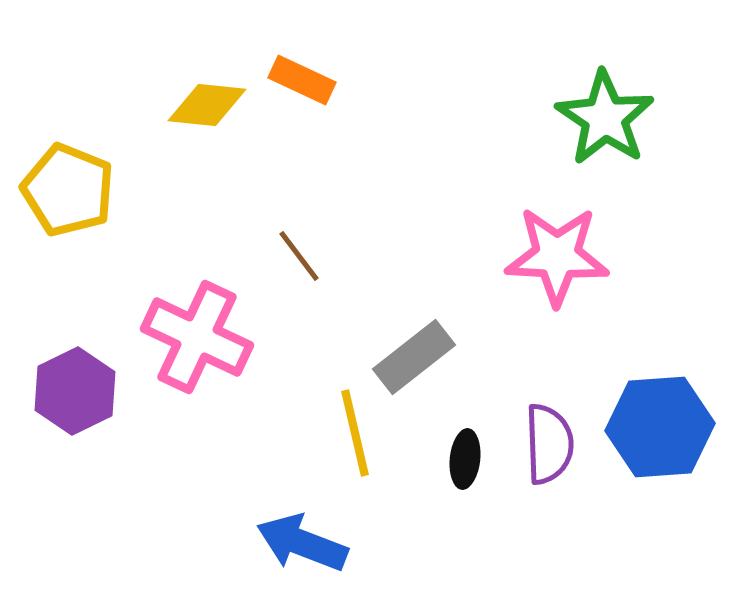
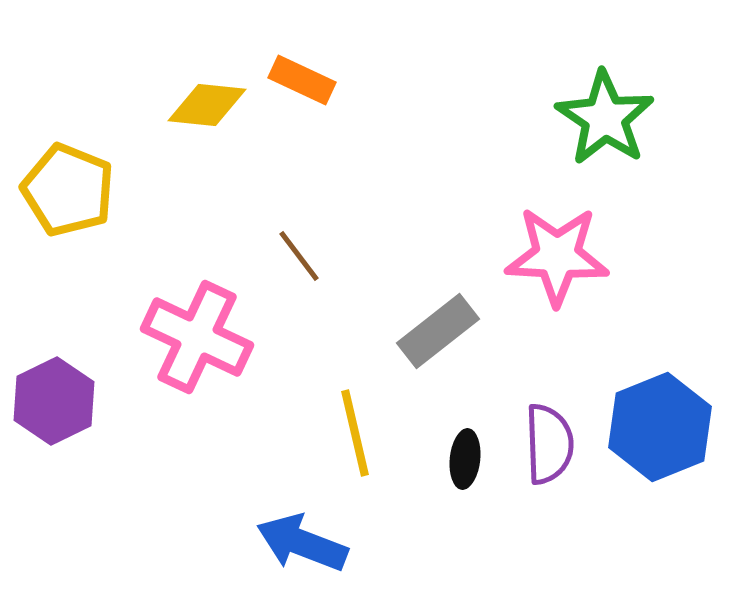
gray rectangle: moved 24 px right, 26 px up
purple hexagon: moved 21 px left, 10 px down
blue hexagon: rotated 18 degrees counterclockwise
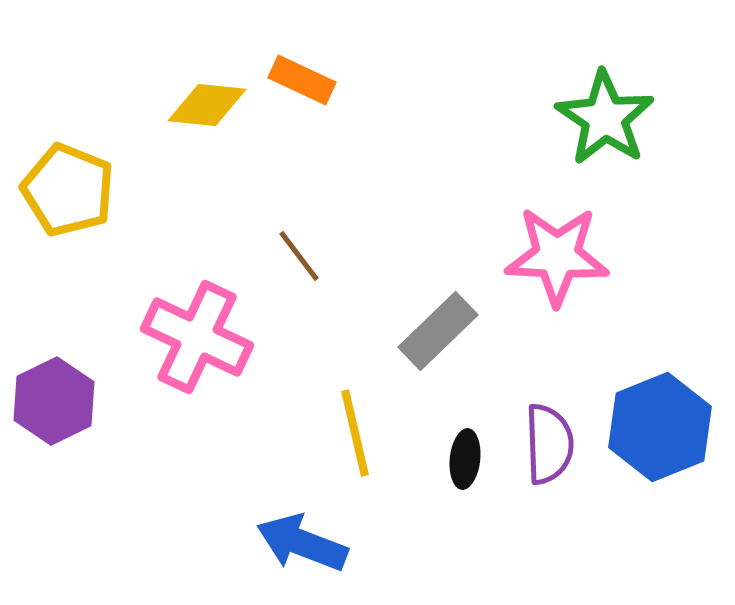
gray rectangle: rotated 6 degrees counterclockwise
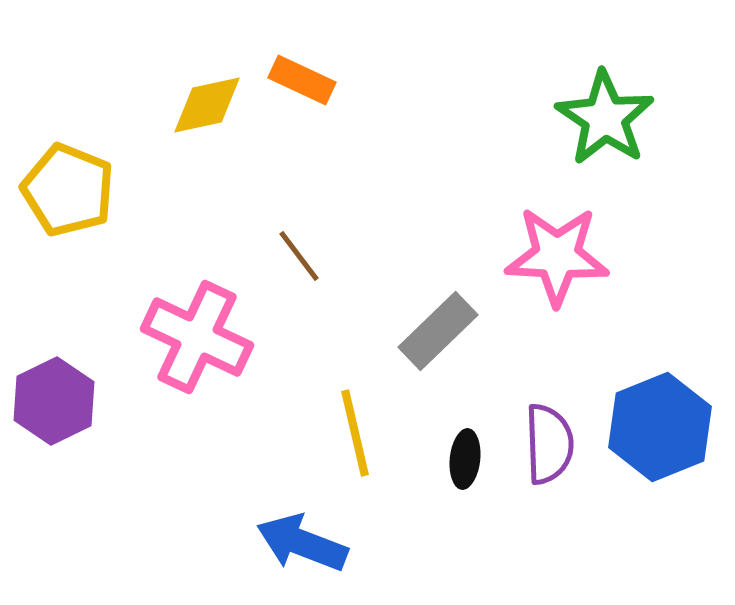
yellow diamond: rotated 18 degrees counterclockwise
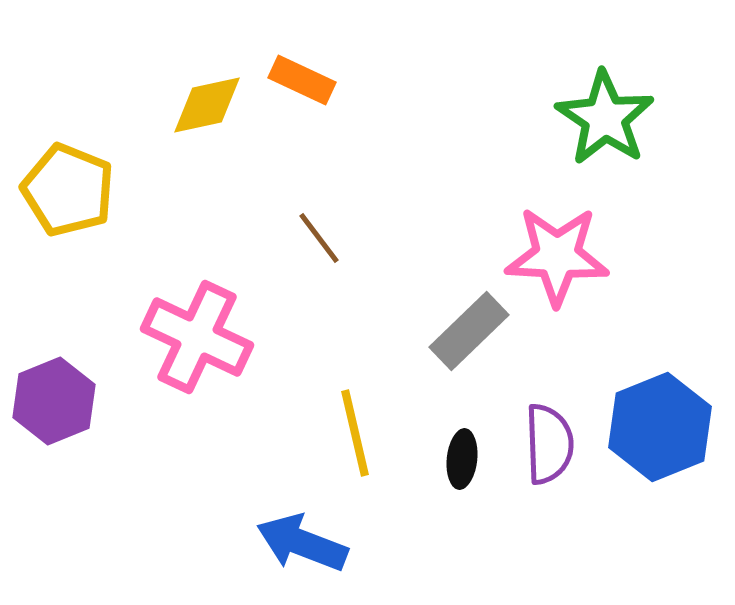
brown line: moved 20 px right, 18 px up
gray rectangle: moved 31 px right
purple hexagon: rotated 4 degrees clockwise
black ellipse: moved 3 px left
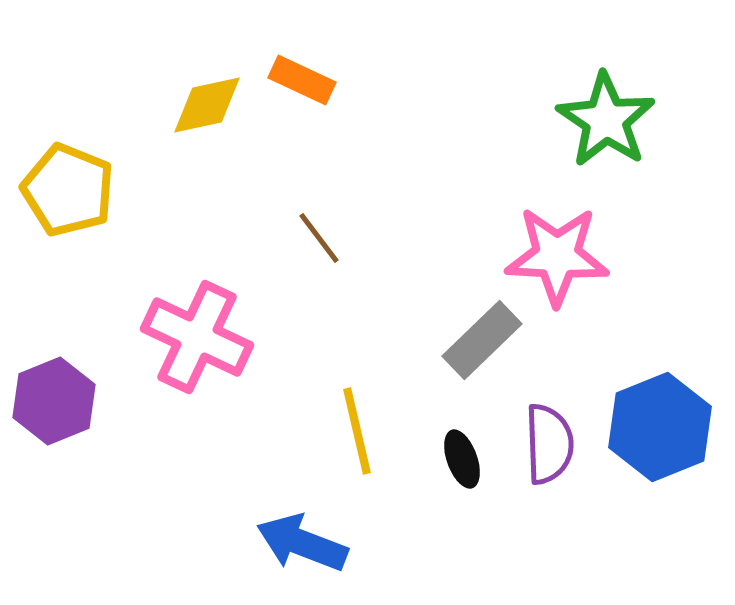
green star: moved 1 px right, 2 px down
gray rectangle: moved 13 px right, 9 px down
yellow line: moved 2 px right, 2 px up
black ellipse: rotated 26 degrees counterclockwise
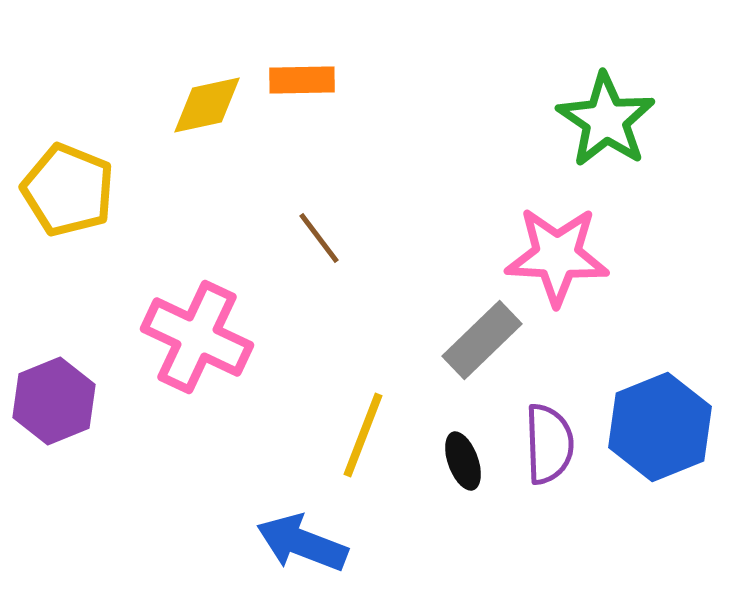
orange rectangle: rotated 26 degrees counterclockwise
yellow line: moved 6 px right, 4 px down; rotated 34 degrees clockwise
black ellipse: moved 1 px right, 2 px down
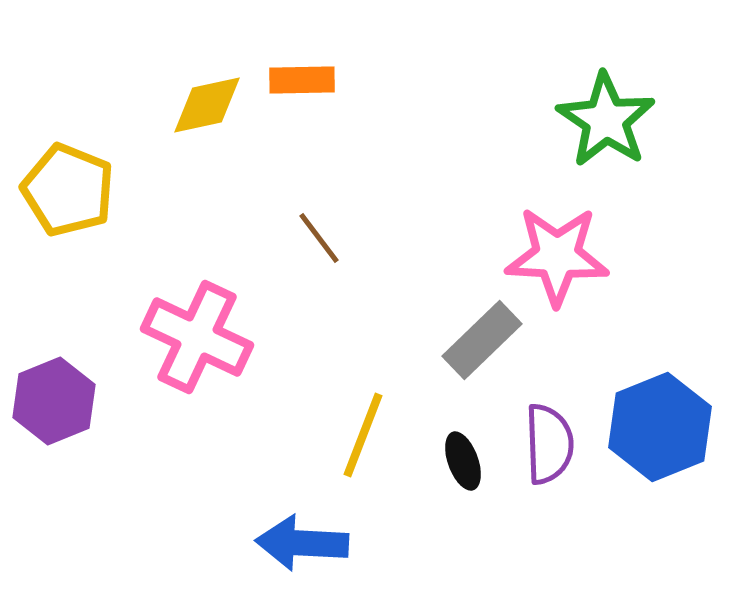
blue arrow: rotated 18 degrees counterclockwise
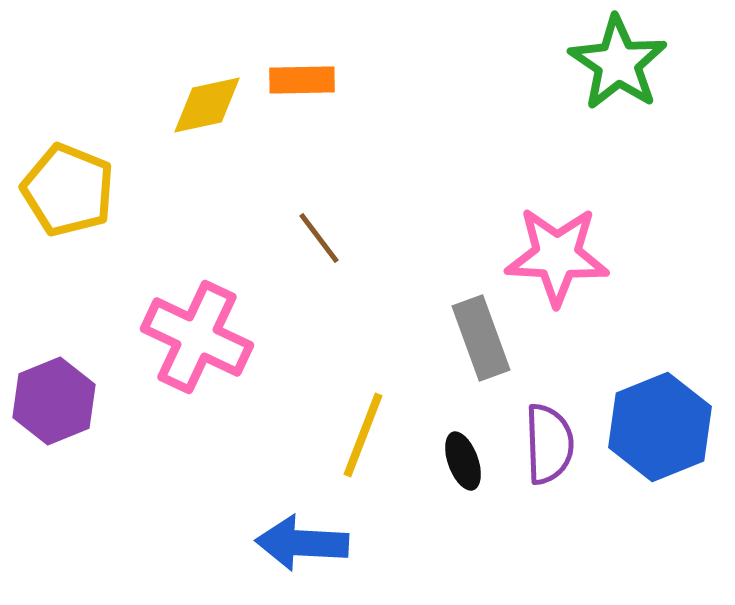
green star: moved 12 px right, 57 px up
gray rectangle: moved 1 px left, 2 px up; rotated 66 degrees counterclockwise
